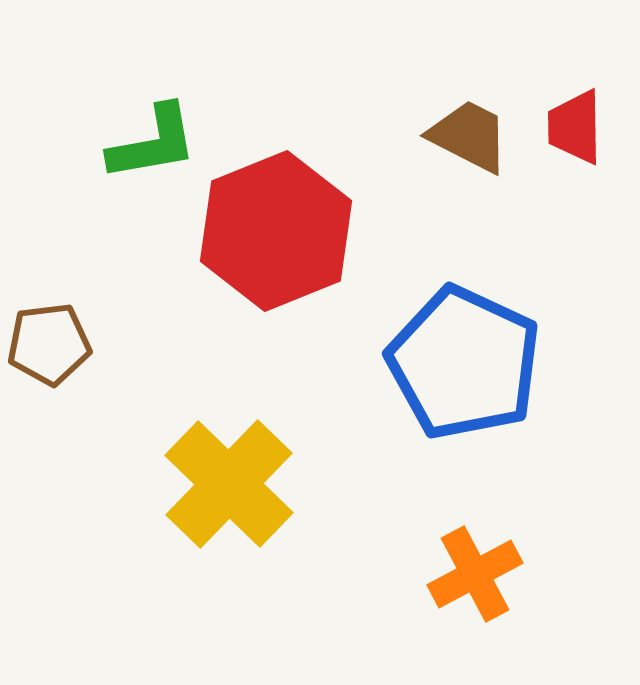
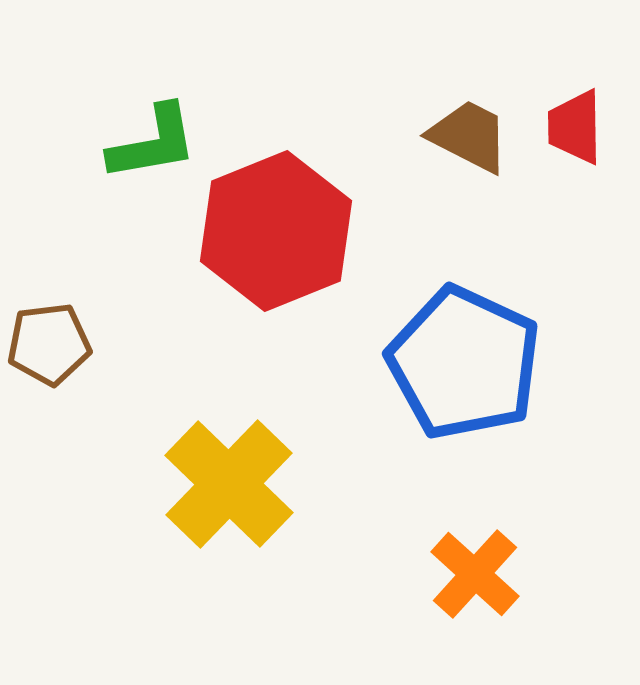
orange cross: rotated 20 degrees counterclockwise
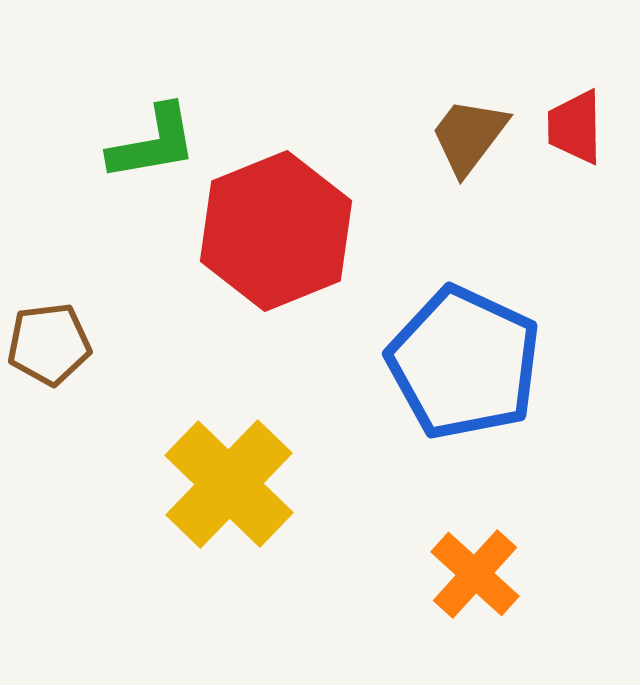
brown trapezoid: rotated 80 degrees counterclockwise
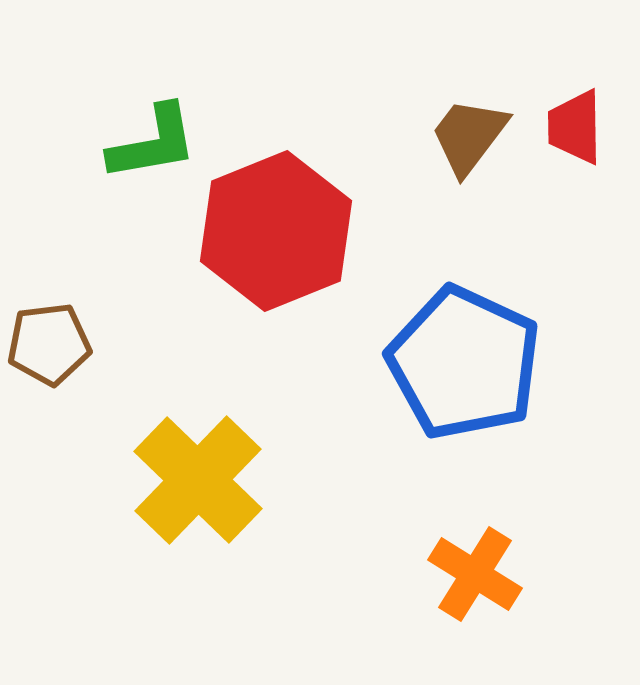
yellow cross: moved 31 px left, 4 px up
orange cross: rotated 10 degrees counterclockwise
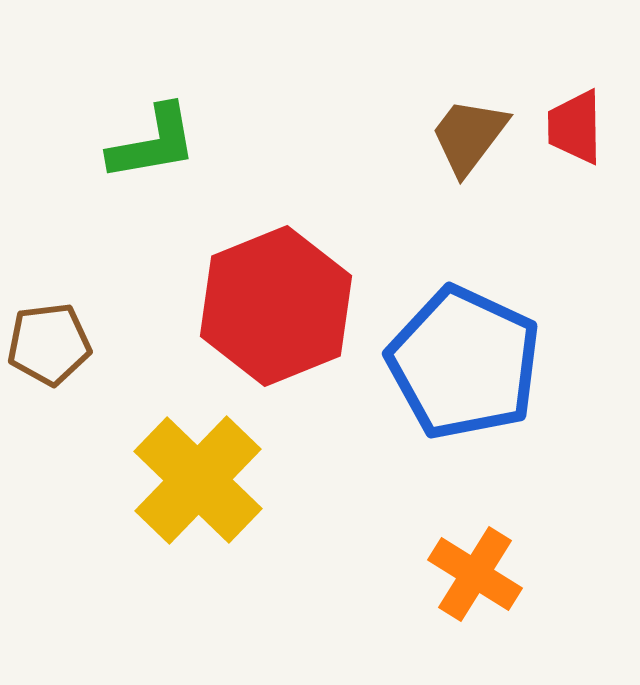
red hexagon: moved 75 px down
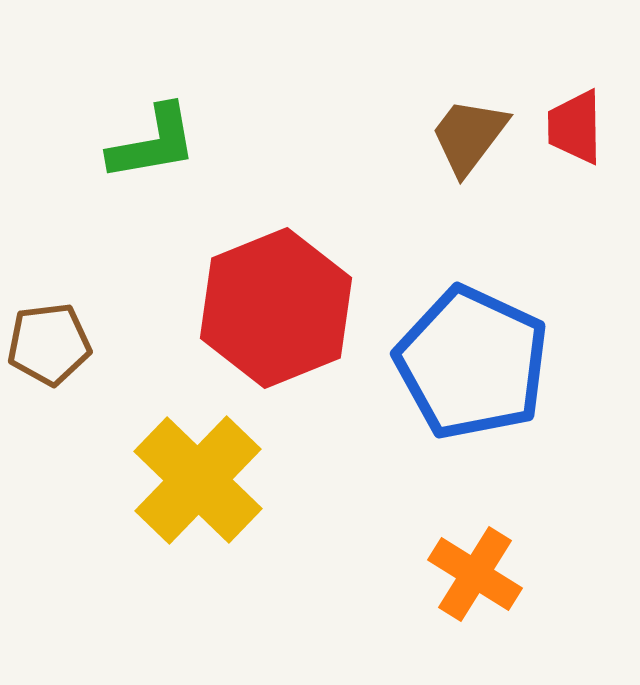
red hexagon: moved 2 px down
blue pentagon: moved 8 px right
